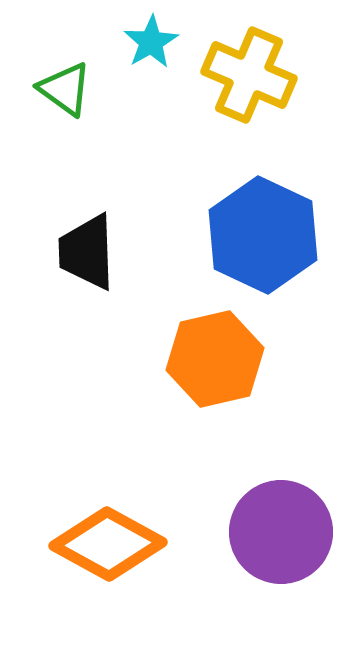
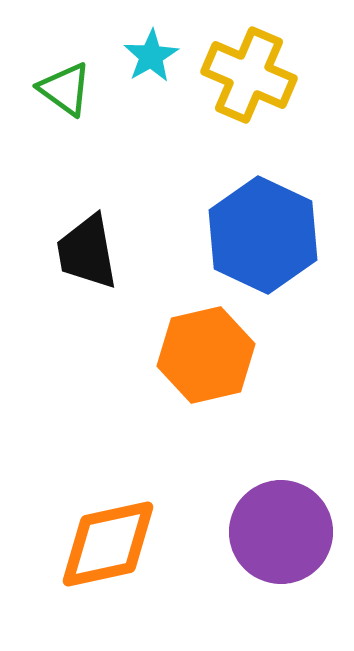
cyan star: moved 14 px down
black trapezoid: rotated 8 degrees counterclockwise
orange hexagon: moved 9 px left, 4 px up
orange diamond: rotated 41 degrees counterclockwise
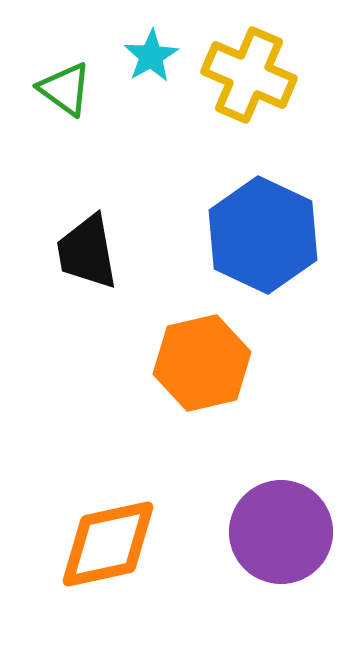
orange hexagon: moved 4 px left, 8 px down
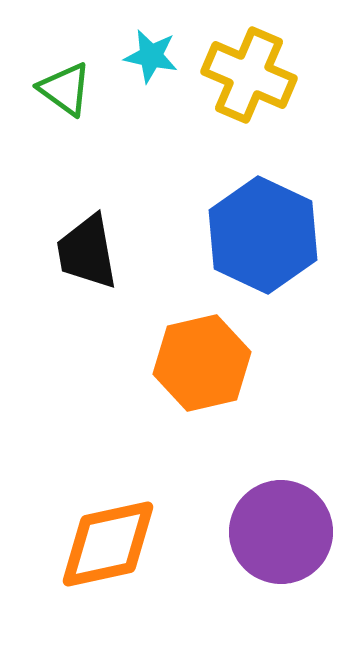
cyan star: rotated 30 degrees counterclockwise
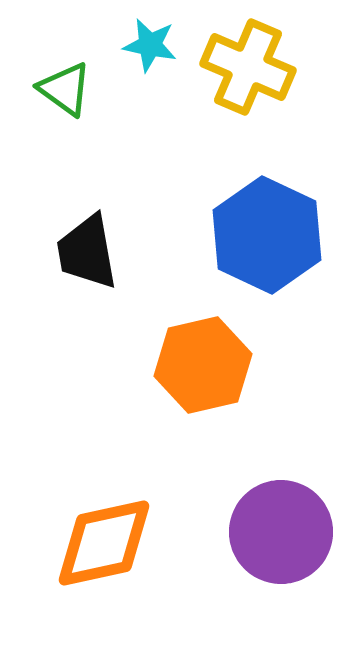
cyan star: moved 1 px left, 11 px up
yellow cross: moved 1 px left, 8 px up
blue hexagon: moved 4 px right
orange hexagon: moved 1 px right, 2 px down
orange diamond: moved 4 px left, 1 px up
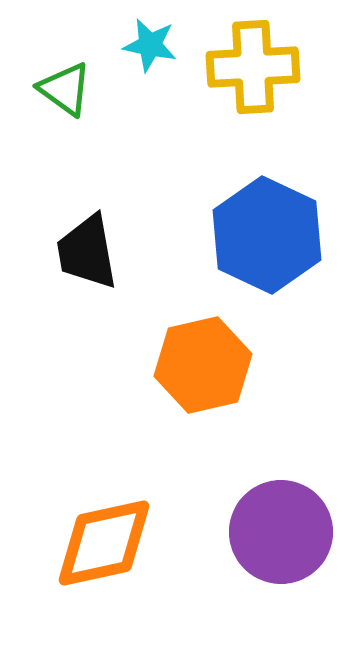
yellow cross: moved 5 px right; rotated 26 degrees counterclockwise
